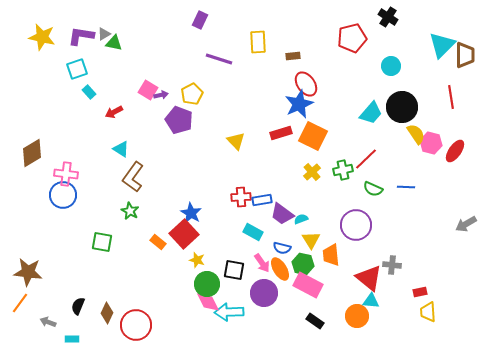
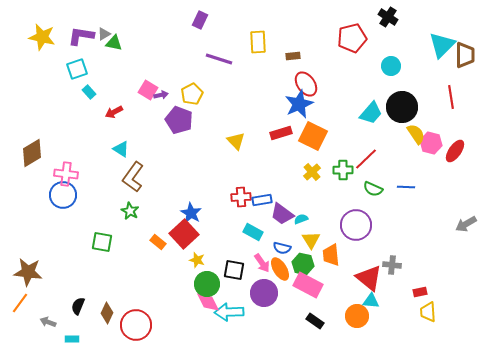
green cross at (343, 170): rotated 12 degrees clockwise
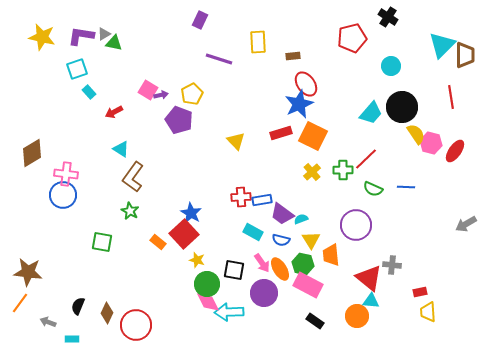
blue semicircle at (282, 248): moved 1 px left, 8 px up
